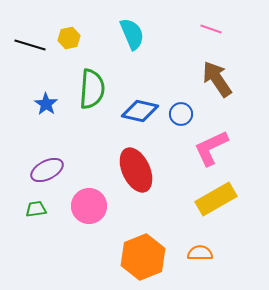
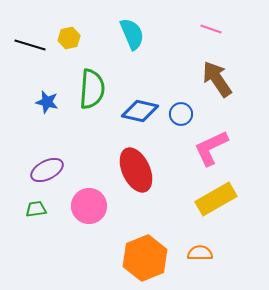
blue star: moved 1 px right, 2 px up; rotated 20 degrees counterclockwise
orange hexagon: moved 2 px right, 1 px down
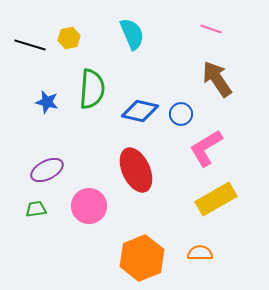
pink L-shape: moved 5 px left; rotated 6 degrees counterclockwise
orange hexagon: moved 3 px left
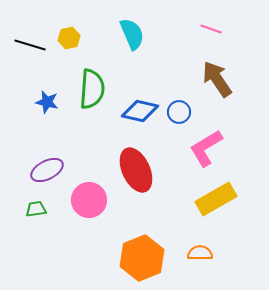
blue circle: moved 2 px left, 2 px up
pink circle: moved 6 px up
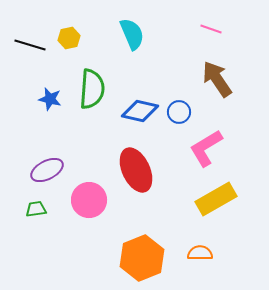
blue star: moved 3 px right, 3 px up
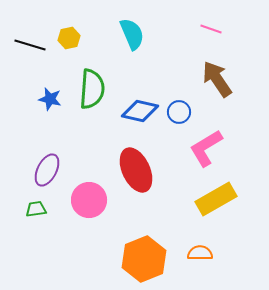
purple ellipse: rotated 36 degrees counterclockwise
orange hexagon: moved 2 px right, 1 px down
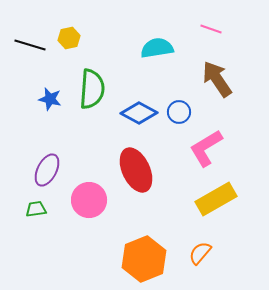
cyan semicircle: moved 25 px right, 14 px down; rotated 76 degrees counterclockwise
blue diamond: moved 1 px left, 2 px down; rotated 15 degrees clockwise
orange semicircle: rotated 50 degrees counterclockwise
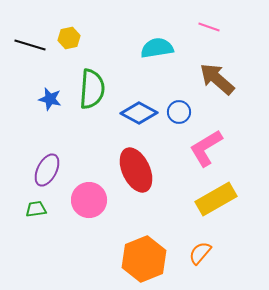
pink line: moved 2 px left, 2 px up
brown arrow: rotated 15 degrees counterclockwise
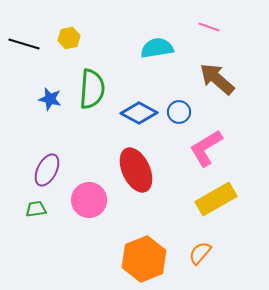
black line: moved 6 px left, 1 px up
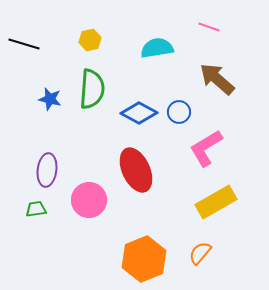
yellow hexagon: moved 21 px right, 2 px down
purple ellipse: rotated 20 degrees counterclockwise
yellow rectangle: moved 3 px down
